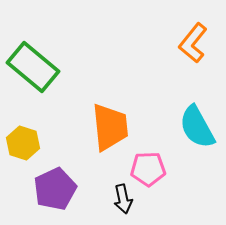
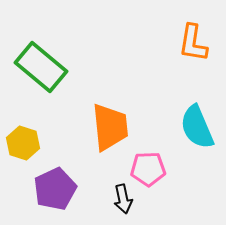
orange L-shape: rotated 30 degrees counterclockwise
green rectangle: moved 8 px right
cyan semicircle: rotated 6 degrees clockwise
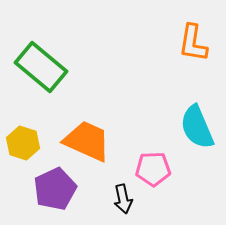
orange trapezoid: moved 23 px left, 14 px down; rotated 60 degrees counterclockwise
pink pentagon: moved 5 px right
